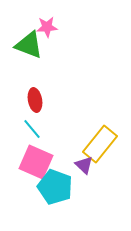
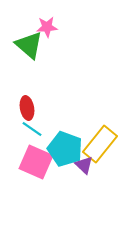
green triangle: rotated 20 degrees clockwise
red ellipse: moved 8 px left, 8 px down
cyan line: rotated 15 degrees counterclockwise
cyan pentagon: moved 10 px right, 38 px up
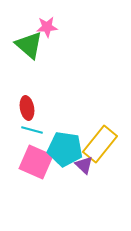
cyan line: moved 1 px down; rotated 20 degrees counterclockwise
cyan pentagon: rotated 12 degrees counterclockwise
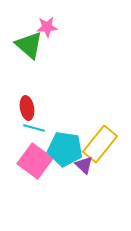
cyan line: moved 2 px right, 2 px up
pink square: moved 1 px left, 1 px up; rotated 12 degrees clockwise
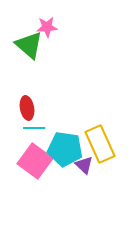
cyan line: rotated 15 degrees counterclockwise
yellow rectangle: rotated 63 degrees counterclockwise
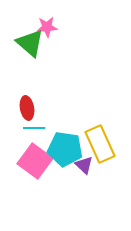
green triangle: moved 1 px right, 2 px up
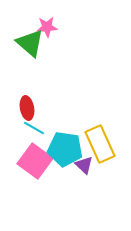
cyan line: rotated 30 degrees clockwise
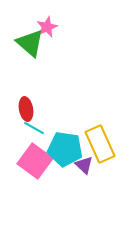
pink star: rotated 20 degrees counterclockwise
red ellipse: moved 1 px left, 1 px down
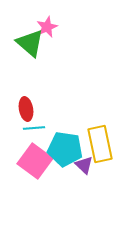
cyan line: rotated 35 degrees counterclockwise
yellow rectangle: rotated 12 degrees clockwise
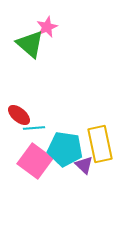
green triangle: moved 1 px down
red ellipse: moved 7 px left, 6 px down; rotated 40 degrees counterclockwise
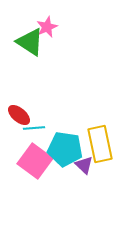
green triangle: moved 2 px up; rotated 8 degrees counterclockwise
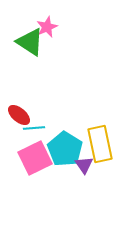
cyan pentagon: rotated 24 degrees clockwise
pink square: moved 3 px up; rotated 28 degrees clockwise
purple triangle: rotated 12 degrees clockwise
